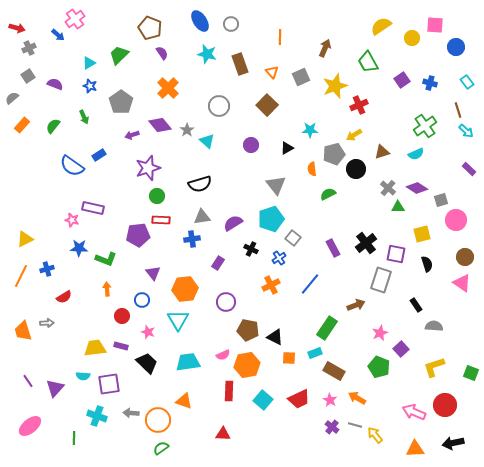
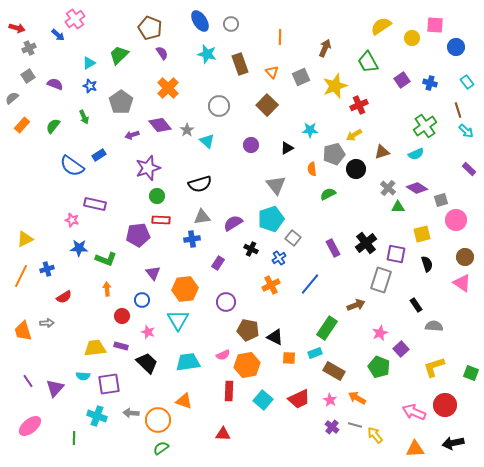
purple rectangle at (93, 208): moved 2 px right, 4 px up
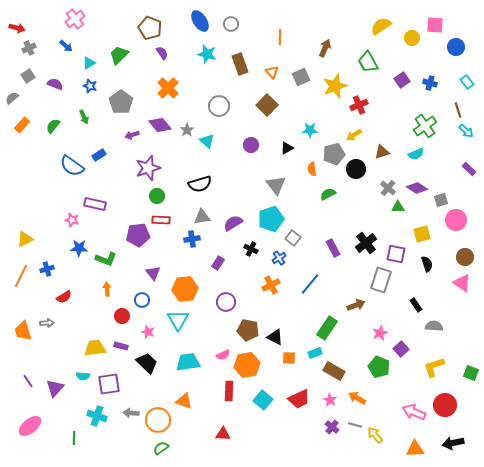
blue arrow at (58, 35): moved 8 px right, 11 px down
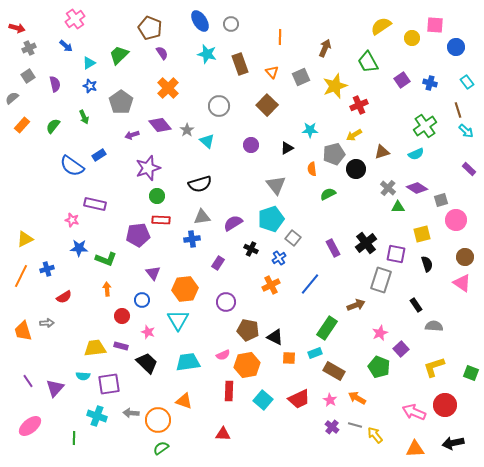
purple semicircle at (55, 84): rotated 56 degrees clockwise
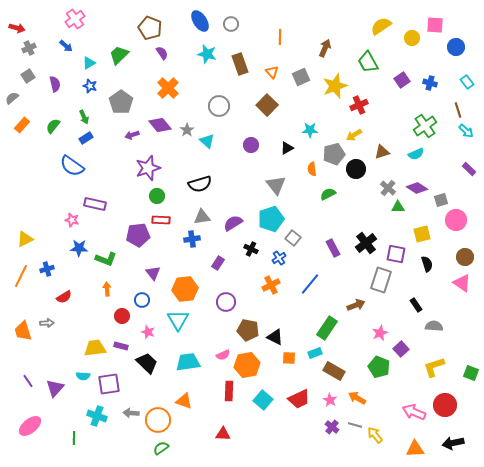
blue rectangle at (99, 155): moved 13 px left, 17 px up
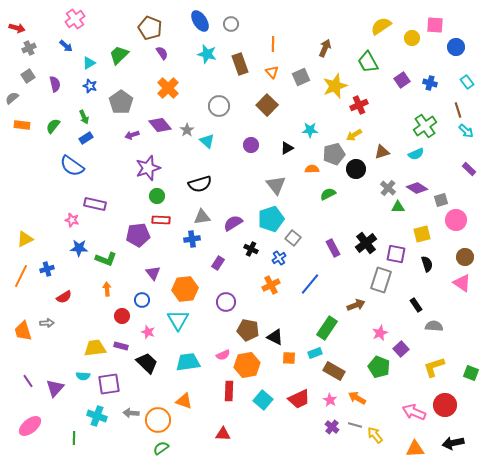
orange line at (280, 37): moved 7 px left, 7 px down
orange rectangle at (22, 125): rotated 56 degrees clockwise
orange semicircle at (312, 169): rotated 96 degrees clockwise
